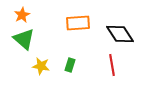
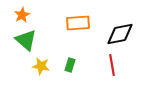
black diamond: rotated 68 degrees counterclockwise
green triangle: moved 2 px right, 1 px down
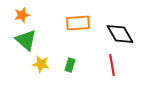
orange star: rotated 14 degrees clockwise
black diamond: rotated 72 degrees clockwise
yellow star: moved 2 px up
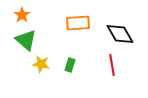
orange star: rotated 21 degrees counterclockwise
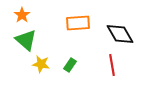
green rectangle: rotated 16 degrees clockwise
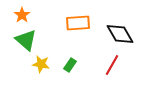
red line: rotated 40 degrees clockwise
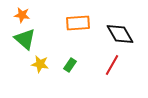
orange star: rotated 28 degrees counterclockwise
green triangle: moved 1 px left, 1 px up
yellow star: moved 1 px left
